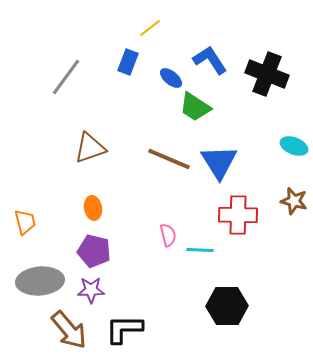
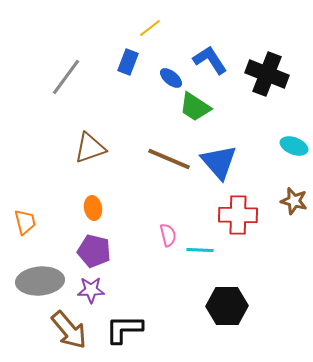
blue triangle: rotated 9 degrees counterclockwise
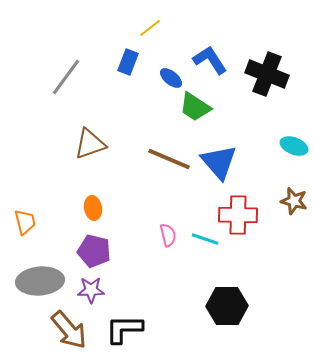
brown triangle: moved 4 px up
cyan line: moved 5 px right, 11 px up; rotated 16 degrees clockwise
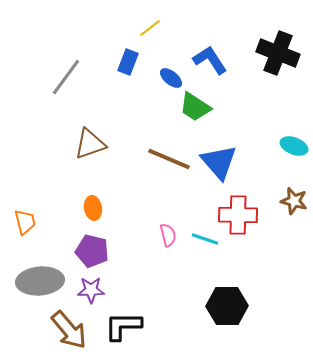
black cross: moved 11 px right, 21 px up
purple pentagon: moved 2 px left
black L-shape: moved 1 px left, 3 px up
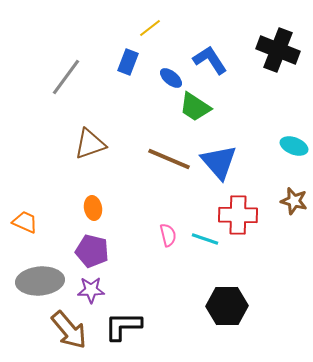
black cross: moved 3 px up
orange trapezoid: rotated 52 degrees counterclockwise
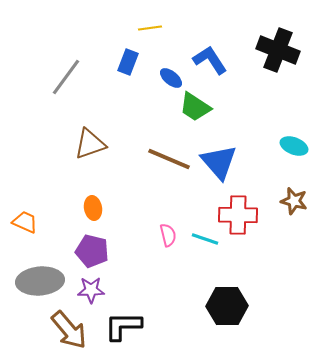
yellow line: rotated 30 degrees clockwise
